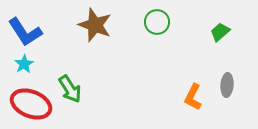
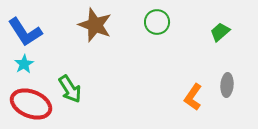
orange L-shape: rotated 8 degrees clockwise
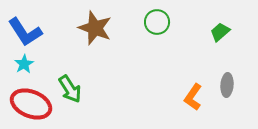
brown star: moved 3 px down
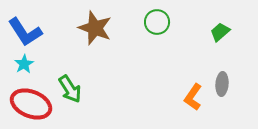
gray ellipse: moved 5 px left, 1 px up
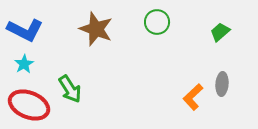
brown star: moved 1 px right, 1 px down
blue L-shape: moved 2 px up; rotated 30 degrees counterclockwise
orange L-shape: rotated 12 degrees clockwise
red ellipse: moved 2 px left, 1 px down
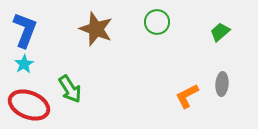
blue L-shape: rotated 96 degrees counterclockwise
orange L-shape: moved 6 px left, 1 px up; rotated 16 degrees clockwise
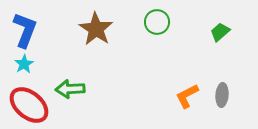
brown star: rotated 12 degrees clockwise
gray ellipse: moved 11 px down
green arrow: rotated 120 degrees clockwise
red ellipse: rotated 18 degrees clockwise
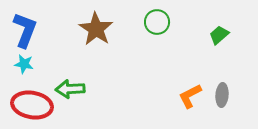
green trapezoid: moved 1 px left, 3 px down
cyan star: rotated 30 degrees counterclockwise
orange L-shape: moved 3 px right
red ellipse: moved 3 px right; rotated 30 degrees counterclockwise
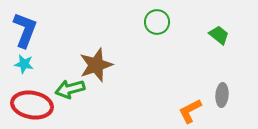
brown star: moved 36 px down; rotated 20 degrees clockwise
green trapezoid: rotated 80 degrees clockwise
green arrow: rotated 12 degrees counterclockwise
orange L-shape: moved 15 px down
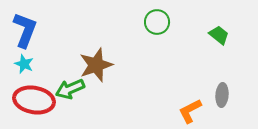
cyan star: rotated 12 degrees clockwise
green arrow: rotated 8 degrees counterclockwise
red ellipse: moved 2 px right, 5 px up
